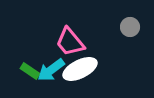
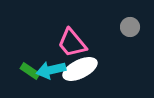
pink trapezoid: moved 2 px right, 1 px down
cyan arrow: rotated 24 degrees clockwise
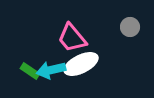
pink trapezoid: moved 5 px up
white ellipse: moved 1 px right, 5 px up
